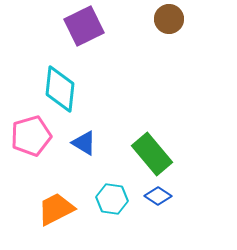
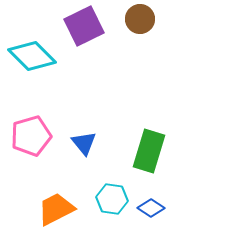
brown circle: moved 29 px left
cyan diamond: moved 28 px left, 33 px up; rotated 51 degrees counterclockwise
blue triangle: rotated 20 degrees clockwise
green rectangle: moved 3 px left, 3 px up; rotated 57 degrees clockwise
blue diamond: moved 7 px left, 12 px down
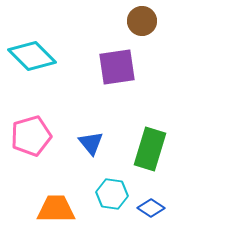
brown circle: moved 2 px right, 2 px down
purple square: moved 33 px right, 41 px down; rotated 18 degrees clockwise
blue triangle: moved 7 px right
green rectangle: moved 1 px right, 2 px up
cyan hexagon: moved 5 px up
orange trapezoid: rotated 27 degrees clockwise
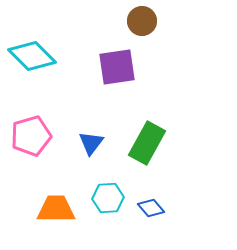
blue triangle: rotated 16 degrees clockwise
green rectangle: moved 3 px left, 6 px up; rotated 12 degrees clockwise
cyan hexagon: moved 4 px left, 4 px down; rotated 12 degrees counterclockwise
blue diamond: rotated 16 degrees clockwise
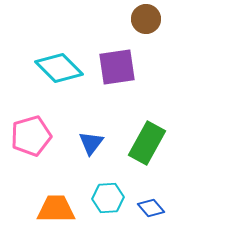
brown circle: moved 4 px right, 2 px up
cyan diamond: moved 27 px right, 12 px down
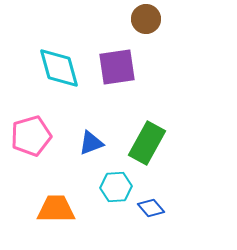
cyan diamond: rotated 30 degrees clockwise
blue triangle: rotated 32 degrees clockwise
cyan hexagon: moved 8 px right, 11 px up
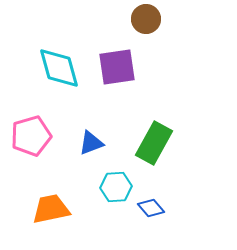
green rectangle: moved 7 px right
orange trapezoid: moved 5 px left; rotated 12 degrees counterclockwise
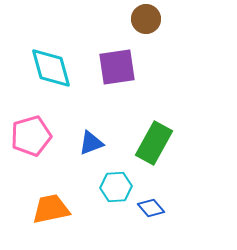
cyan diamond: moved 8 px left
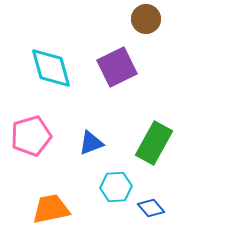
purple square: rotated 18 degrees counterclockwise
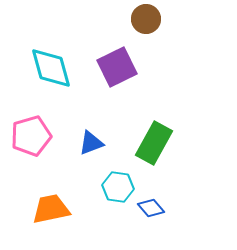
cyan hexagon: moved 2 px right; rotated 12 degrees clockwise
